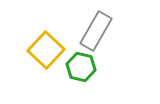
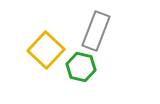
gray rectangle: rotated 9 degrees counterclockwise
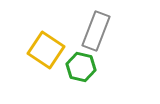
yellow square: rotated 9 degrees counterclockwise
